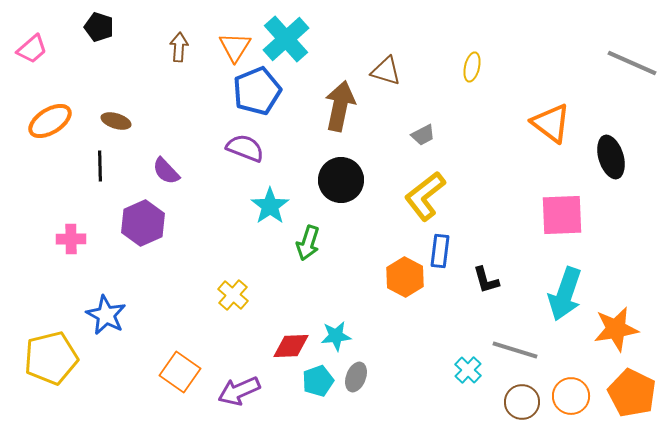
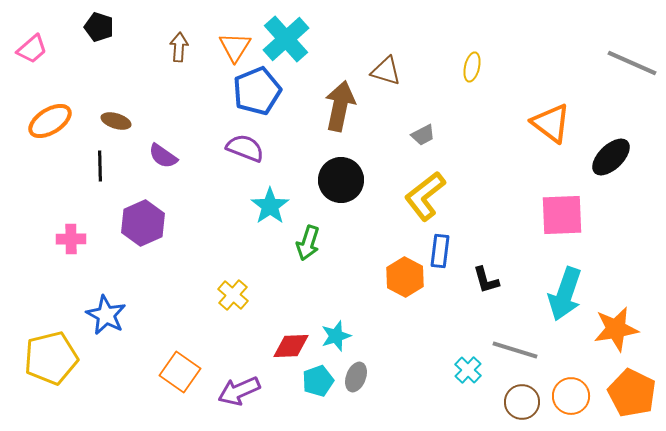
black ellipse at (611, 157): rotated 63 degrees clockwise
purple semicircle at (166, 171): moved 3 px left, 15 px up; rotated 12 degrees counterclockwise
cyan star at (336, 336): rotated 12 degrees counterclockwise
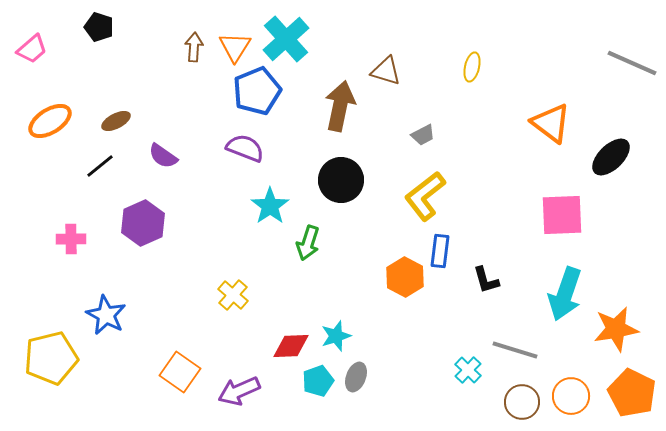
brown arrow at (179, 47): moved 15 px right
brown ellipse at (116, 121): rotated 44 degrees counterclockwise
black line at (100, 166): rotated 52 degrees clockwise
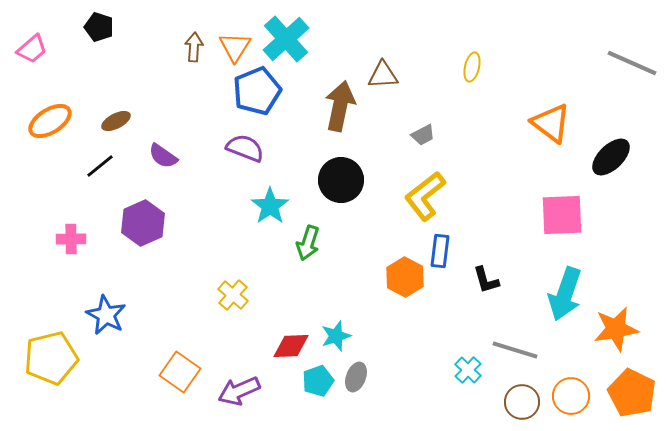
brown triangle at (386, 71): moved 3 px left, 4 px down; rotated 20 degrees counterclockwise
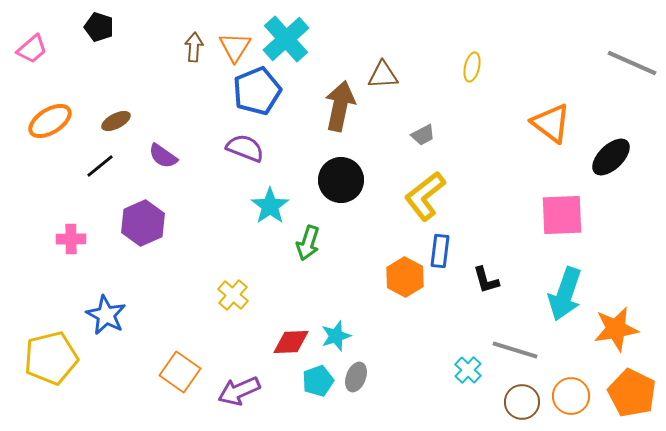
red diamond at (291, 346): moved 4 px up
